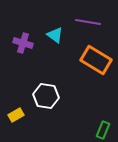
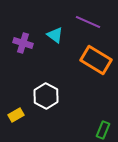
purple line: rotated 15 degrees clockwise
white hexagon: rotated 20 degrees clockwise
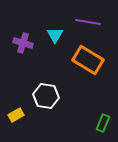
purple line: rotated 15 degrees counterclockwise
cyan triangle: rotated 24 degrees clockwise
orange rectangle: moved 8 px left
white hexagon: rotated 20 degrees counterclockwise
green rectangle: moved 7 px up
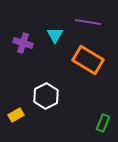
white hexagon: rotated 25 degrees clockwise
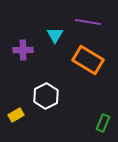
purple cross: moved 7 px down; rotated 18 degrees counterclockwise
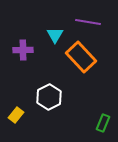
orange rectangle: moved 7 px left, 3 px up; rotated 16 degrees clockwise
white hexagon: moved 3 px right, 1 px down
yellow rectangle: rotated 21 degrees counterclockwise
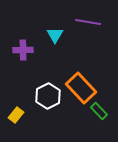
orange rectangle: moved 31 px down
white hexagon: moved 1 px left, 1 px up
green rectangle: moved 4 px left, 12 px up; rotated 66 degrees counterclockwise
